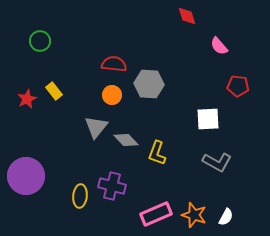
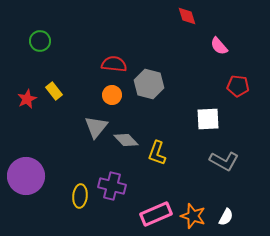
gray hexagon: rotated 12 degrees clockwise
gray L-shape: moved 7 px right, 1 px up
orange star: moved 1 px left, 1 px down
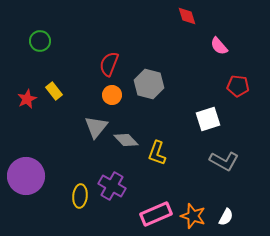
red semicircle: moved 5 px left; rotated 75 degrees counterclockwise
white square: rotated 15 degrees counterclockwise
purple cross: rotated 16 degrees clockwise
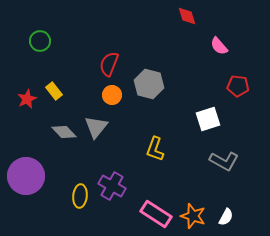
gray diamond: moved 62 px left, 8 px up
yellow L-shape: moved 2 px left, 4 px up
pink rectangle: rotated 56 degrees clockwise
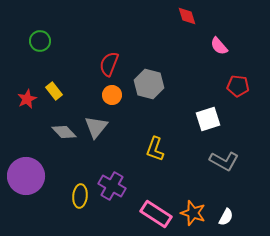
orange star: moved 3 px up
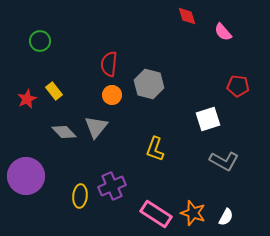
pink semicircle: moved 4 px right, 14 px up
red semicircle: rotated 15 degrees counterclockwise
purple cross: rotated 36 degrees clockwise
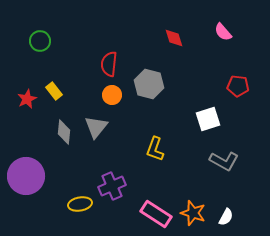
red diamond: moved 13 px left, 22 px down
gray diamond: rotated 50 degrees clockwise
yellow ellipse: moved 8 px down; rotated 75 degrees clockwise
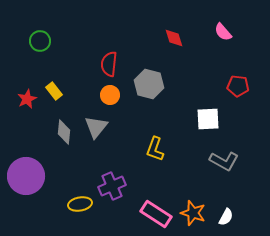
orange circle: moved 2 px left
white square: rotated 15 degrees clockwise
